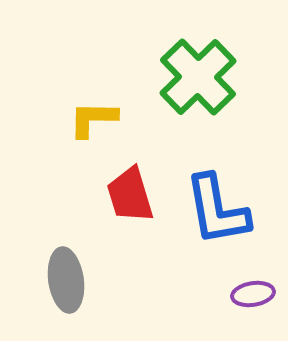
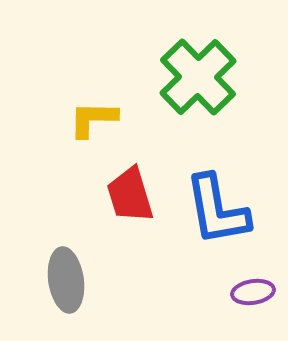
purple ellipse: moved 2 px up
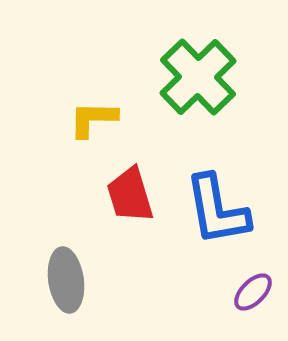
purple ellipse: rotated 36 degrees counterclockwise
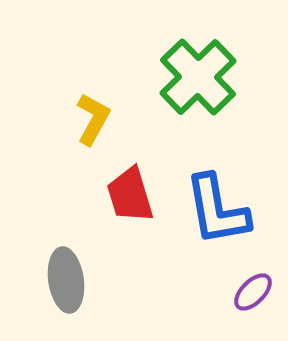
yellow L-shape: rotated 118 degrees clockwise
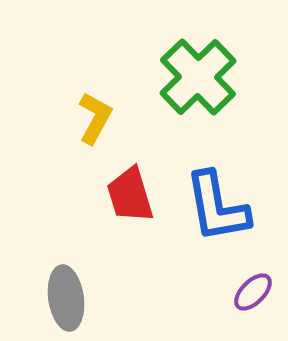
yellow L-shape: moved 2 px right, 1 px up
blue L-shape: moved 3 px up
gray ellipse: moved 18 px down
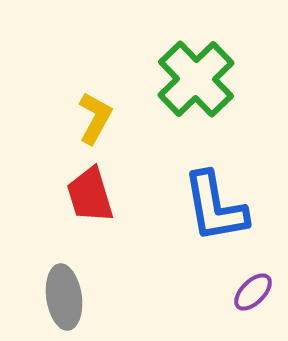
green cross: moved 2 px left, 2 px down
red trapezoid: moved 40 px left
blue L-shape: moved 2 px left
gray ellipse: moved 2 px left, 1 px up
